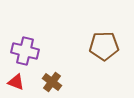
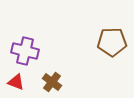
brown pentagon: moved 8 px right, 4 px up
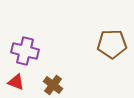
brown pentagon: moved 2 px down
brown cross: moved 1 px right, 3 px down
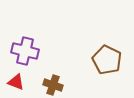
brown pentagon: moved 5 px left, 16 px down; rotated 28 degrees clockwise
brown cross: rotated 18 degrees counterclockwise
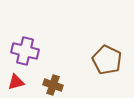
red triangle: rotated 36 degrees counterclockwise
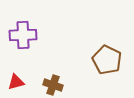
purple cross: moved 2 px left, 16 px up; rotated 16 degrees counterclockwise
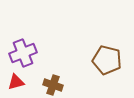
purple cross: moved 18 px down; rotated 20 degrees counterclockwise
brown pentagon: rotated 12 degrees counterclockwise
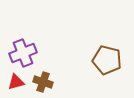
brown cross: moved 10 px left, 3 px up
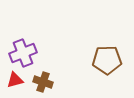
brown pentagon: rotated 16 degrees counterclockwise
red triangle: moved 1 px left, 2 px up
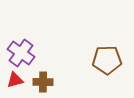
purple cross: moved 2 px left; rotated 32 degrees counterclockwise
brown cross: rotated 18 degrees counterclockwise
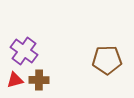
purple cross: moved 3 px right, 2 px up
brown cross: moved 4 px left, 2 px up
